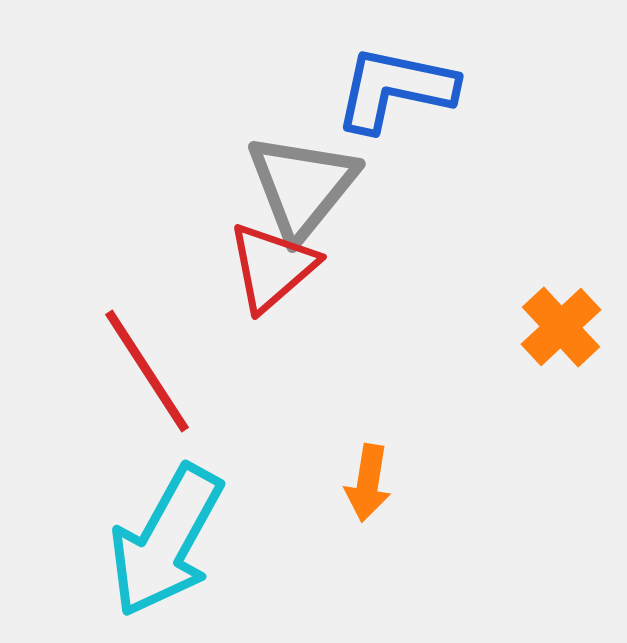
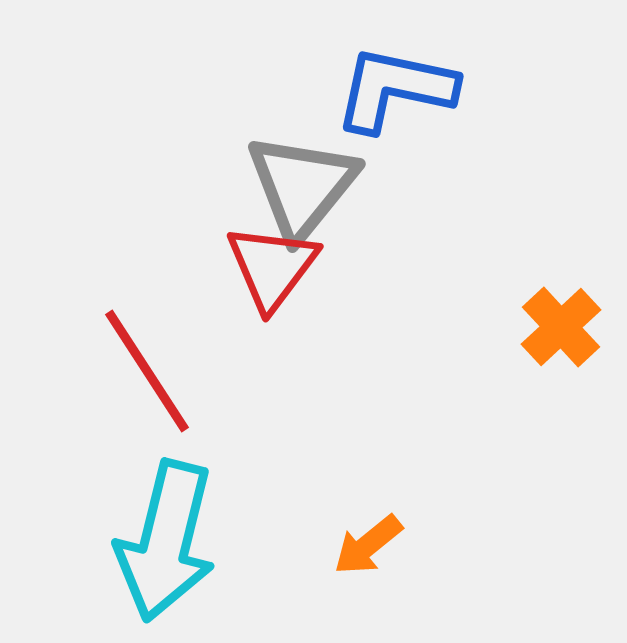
red triangle: rotated 12 degrees counterclockwise
orange arrow: moved 62 px down; rotated 42 degrees clockwise
cyan arrow: rotated 15 degrees counterclockwise
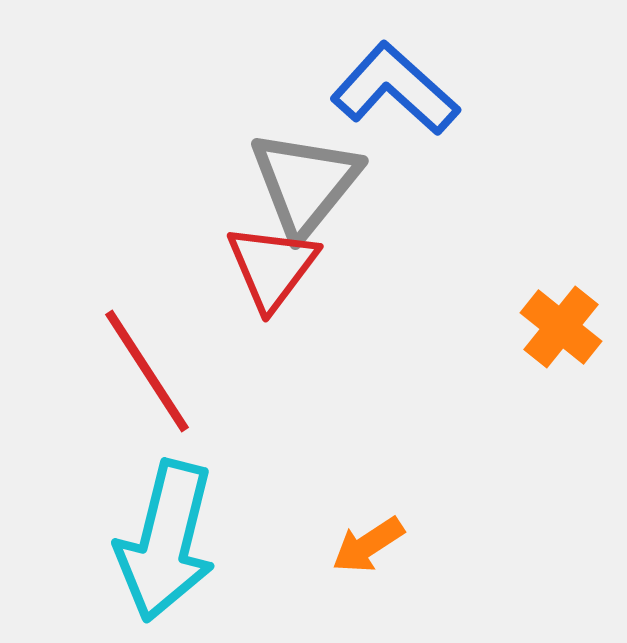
blue L-shape: rotated 30 degrees clockwise
gray triangle: moved 3 px right, 3 px up
orange cross: rotated 8 degrees counterclockwise
orange arrow: rotated 6 degrees clockwise
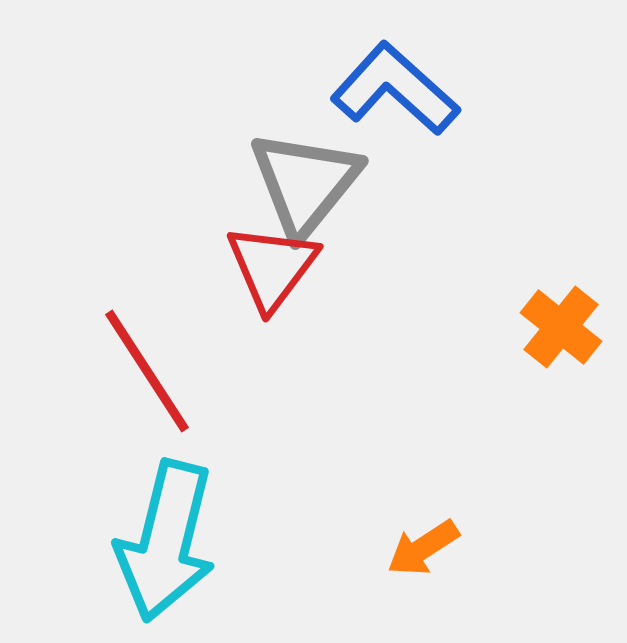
orange arrow: moved 55 px right, 3 px down
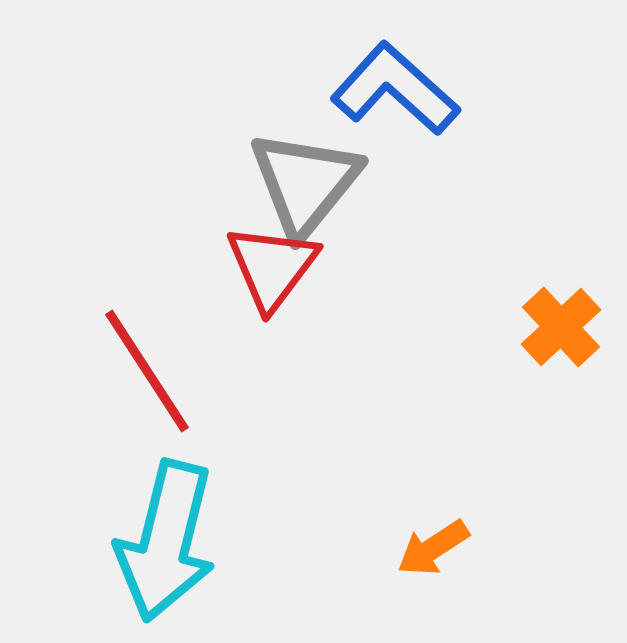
orange cross: rotated 8 degrees clockwise
orange arrow: moved 10 px right
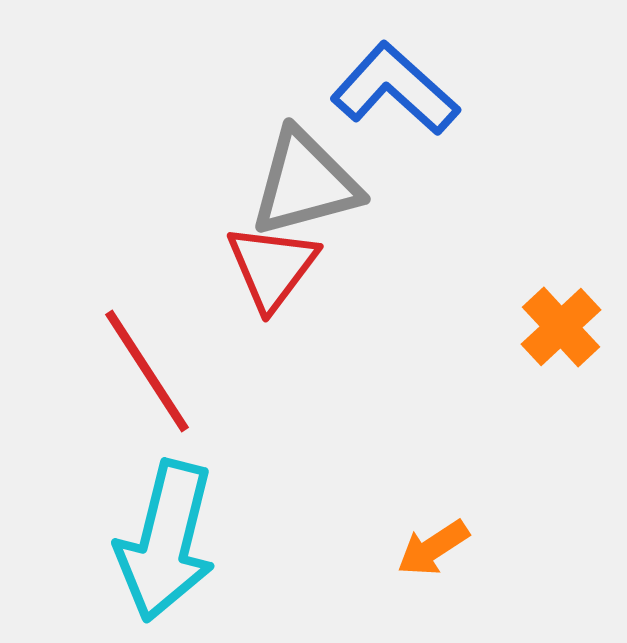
gray triangle: rotated 36 degrees clockwise
